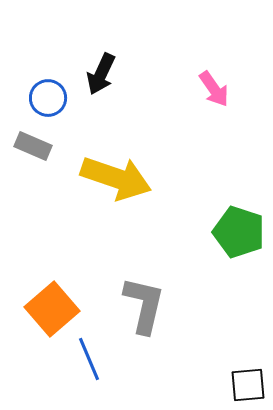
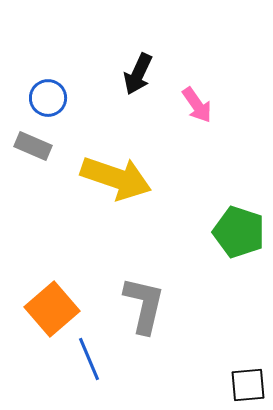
black arrow: moved 37 px right
pink arrow: moved 17 px left, 16 px down
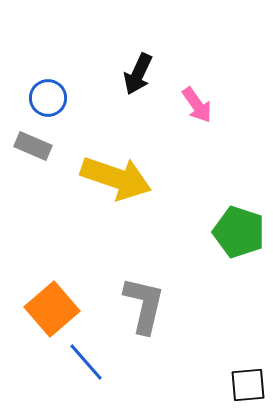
blue line: moved 3 px left, 3 px down; rotated 18 degrees counterclockwise
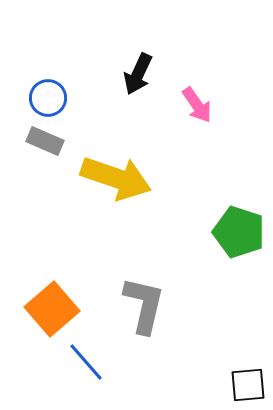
gray rectangle: moved 12 px right, 5 px up
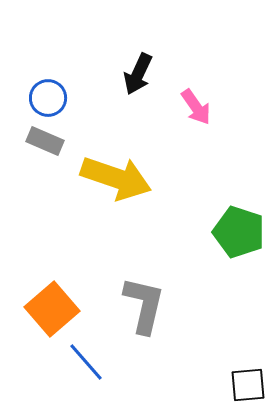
pink arrow: moved 1 px left, 2 px down
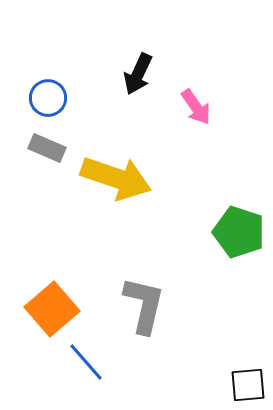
gray rectangle: moved 2 px right, 7 px down
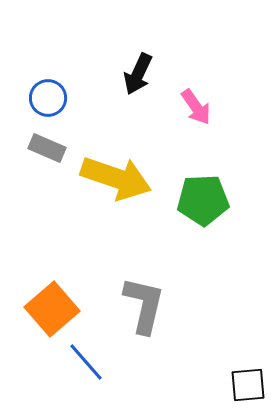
green pentagon: moved 36 px left, 32 px up; rotated 21 degrees counterclockwise
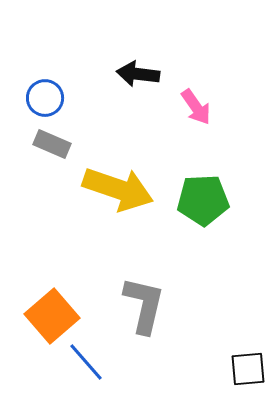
black arrow: rotated 72 degrees clockwise
blue circle: moved 3 px left
gray rectangle: moved 5 px right, 4 px up
yellow arrow: moved 2 px right, 11 px down
orange square: moved 7 px down
black square: moved 16 px up
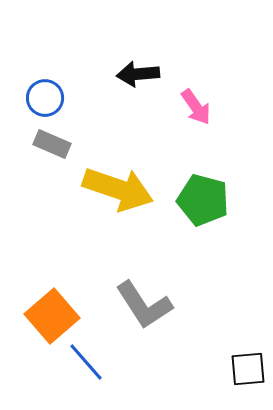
black arrow: rotated 12 degrees counterclockwise
green pentagon: rotated 18 degrees clockwise
gray L-shape: rotated 134 degrees clockwise
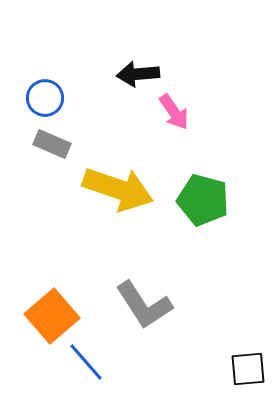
pink arrow: moved 22 px left, 5 px down
